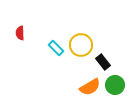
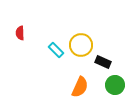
cyan rectangle: moved 2 px down
black rectangle: rotated 28 degrees counterclockwise
orange semicircle: moved 10 px left; rotated 35 degrees counterclockwise
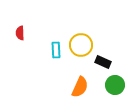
cyan rectangle: rotated 42 degrees clockwise
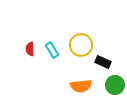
red semicircle: moved 10 px right, 16 px down
cyan rectangle: moved 4 px left; rotated 28 degrees counterclockwise
orange semicircle: moved 1 px right, 1 px up; rotated 60 degrees clockwise
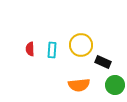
cyan rectangle: rotated 35 degrees clockwise
orange semicircle: moved 2 px left, 1 px up
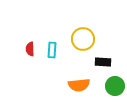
yellow circle: moved 2 px right, 6 px up
black rectangle: rotated 21 degrees counterclockwise
green circle: moved 1 px down
